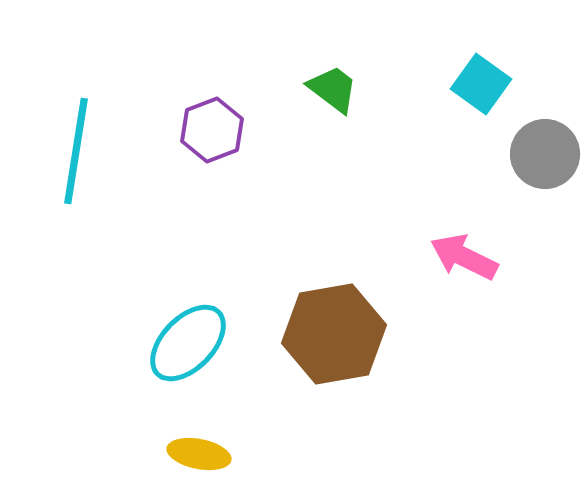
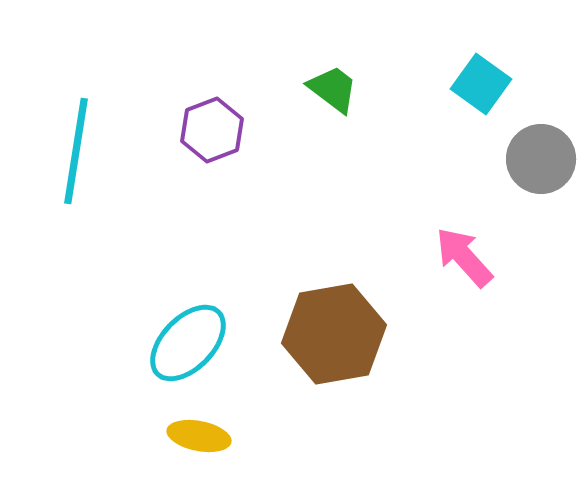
gray circle: moved 4 px left, 5 px down
pink arrow: rotated 22 degrees clockwise
yellow ellipse: moved 18 px up
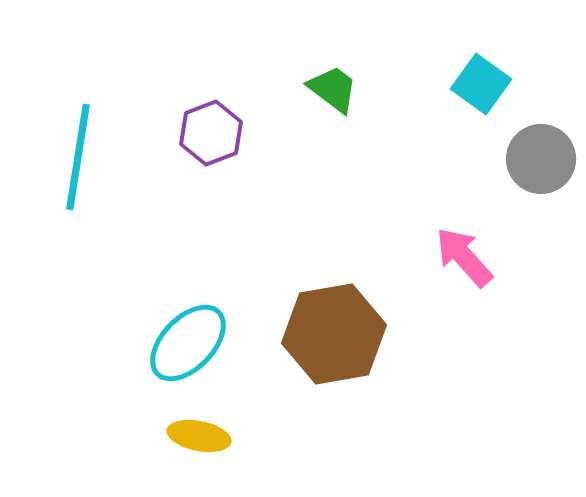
purple hexagon: moved 1 px left, 3 px down
cyan line: moved 2 px right, 6 px down
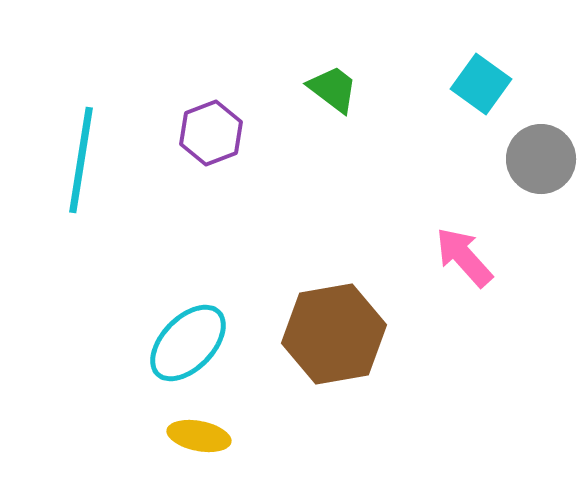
cyan line: moved 3 px right, 3 px down
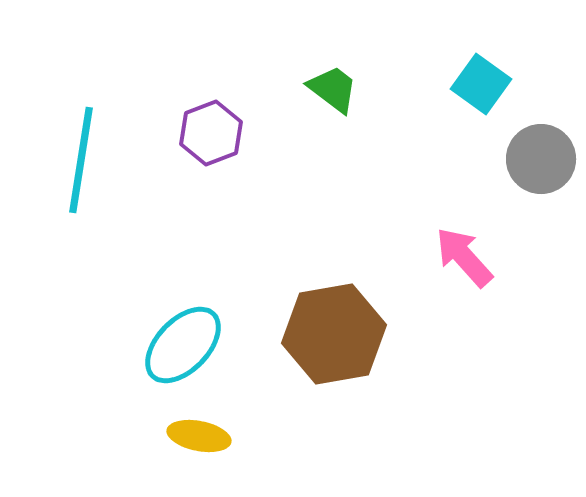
cyan ellipse: moved 5 px left, 2 px down
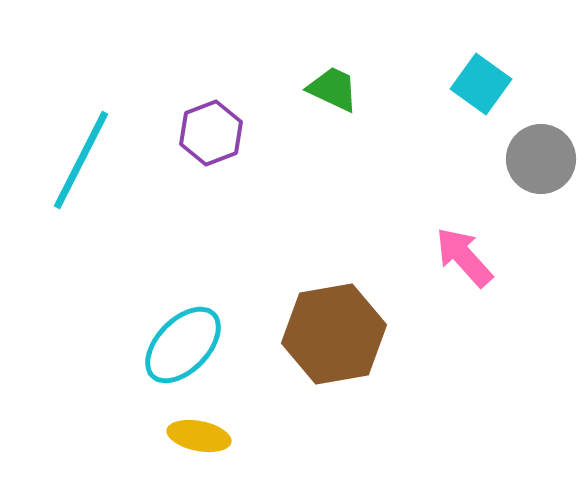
green trapezoid: rotated 12 degrees counterclockwise
cyan line: rotated 18 degrees clockwise
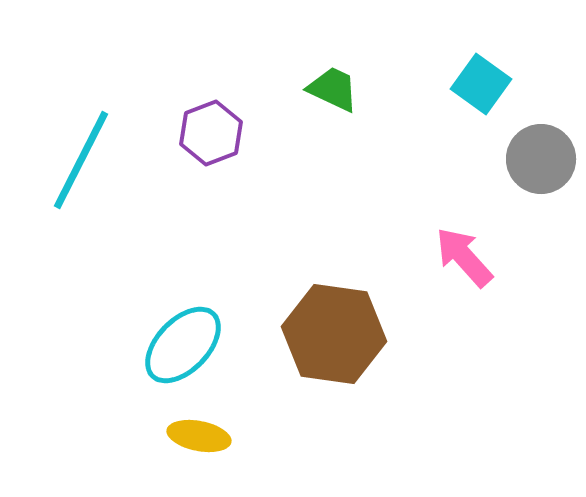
brown hexagon: rotated 18 degrees clockwise
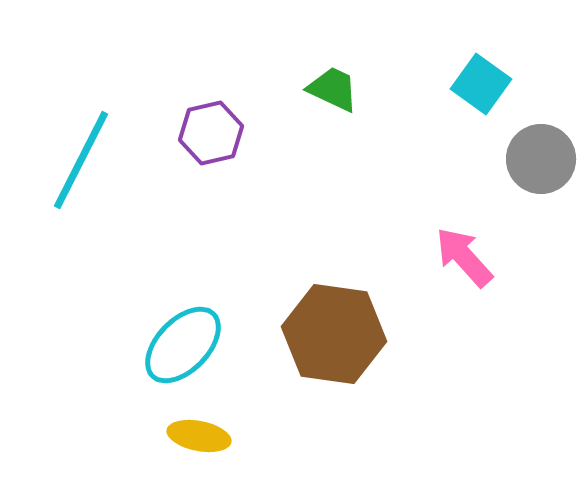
purple hexagon: rotated 8 degrees clockwise
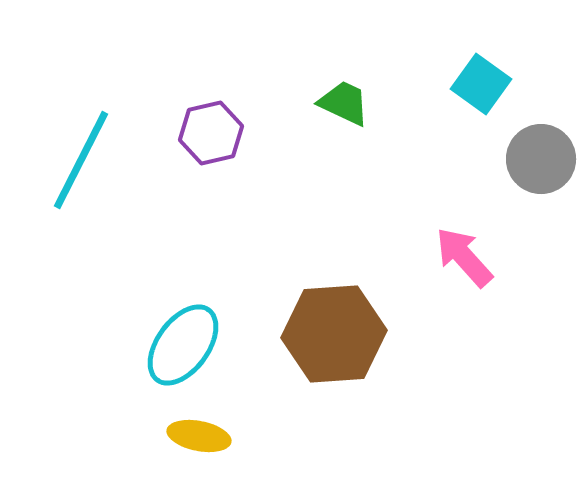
green trapezoid: moved 11 px right, 14 px down
brown hexagon: rotated 12 degrees counterclockwise
cyan ellipse: rotated 8 degrees counterclockwise
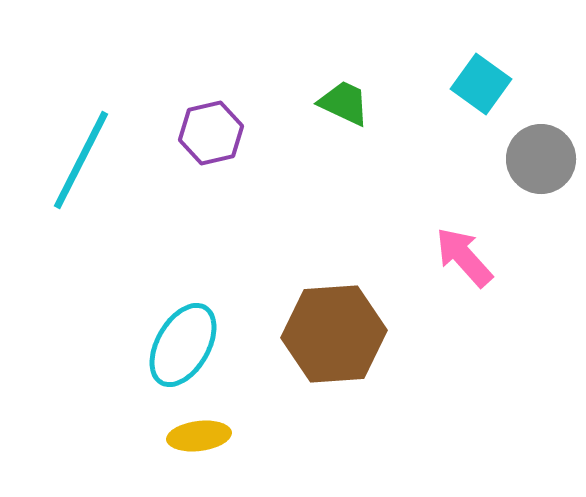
cyan ellipse: rotated 6 degrees counterclockwise
yellow ellipse: rotated 18 degrees counterclockwise
